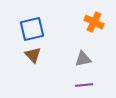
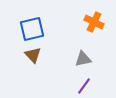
purple line: moved 1 px down; rotated 48 degrees counterclockwise
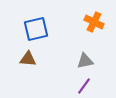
blue square: moved 4 px right
brown triangle: moved 5 px left, 4 px down; rotated 42 degrees counterclockwise
gray triangle: moved 2 px right, 2 px down
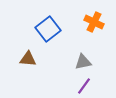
blue square: moved 12 px right; rotated 25 degrees counterclockwise
gray triangle: moved 2 px left, 1 px down
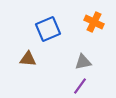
blue square: rotated 15 degrees clockwise
purple line: moved 4 px left
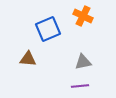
orange cross: moved 11 px left, 6 px up
purple line: rotated 48 degrees clockwise
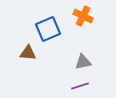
brown triangle: moved 6 px up
purple line: rotated 12 degrees counterclockwise
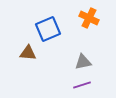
orange cross: moved 6 px right, 2 px down
purple line: moved 2 px right, 1 px up
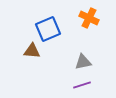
brown triangle: moved 4 px right, 2 px up
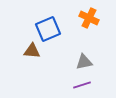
gray triangle: moved 1 px right
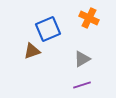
brown triangle: rotated 24 degrees counterclockwise
gray triangle: moved 2 px left, 3 px up; rotated 18 degrees counterclockwise
